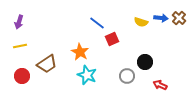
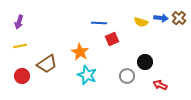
blue line: moved 2 px right; rotated 35 degrees counterclockwise
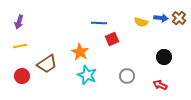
black circle: moved 19 px right, 5 px up
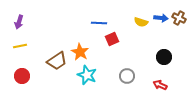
brown cross: rotated 16 degrees counterclockwise
brown trapezoid: moved 10 px right, 3 px up
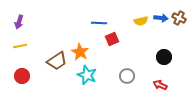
yellow semicircle: moved 1 px up; rotated 32 degrees counterclockwise
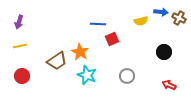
blue arrow: moved 6 px up
blue line: moved 1 px left, 1 px down
black circle: moved 5 px up
red arrow: moved 9 px right
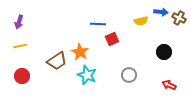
gray circle: moved 2 px right, 1 px up
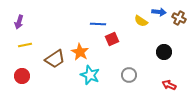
blue arrow: moved 2 px left
yellow semicircle: rotated 48 degrees clockwise
yellow line: moved 5 px right, 1 px up
brown trapezoid: moved 2 px left, 2 px up
cyan star: moved 3 px right
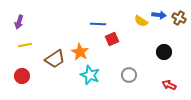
blue arrow: moved 3 px down
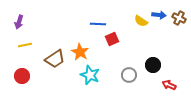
black circle: moved 11 px left, 13 px down
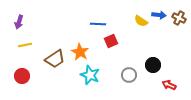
red square: moved 1 px left, 2 px down
